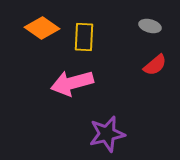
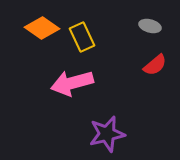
yellow rectangle: moved 2 px left; rotated 28 degrees counterclockwise
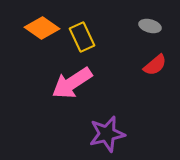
pink arrow: rotated 18 degrees counterclockwise
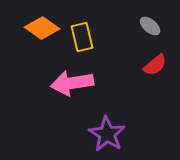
gray ellipse: rotated 25 degrees clockwise
yellow rectangle: rotated 12 degrees clockwise
pink arrow: rotated 24 degrees clockwise
purple star: rotated 27 degrees counterclockwise
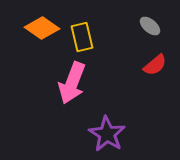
pink arrow: rotated 60 degrees counterclockwise
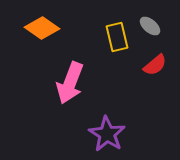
yellow rectangle: moved 35 px right
pink arrow: moved 2 px left
